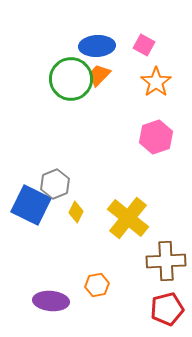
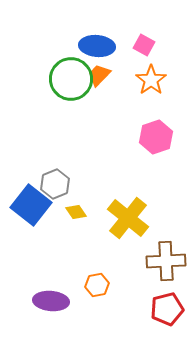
blue ellipse: rotated 8 degrees clockwise
orange star: moved 5 px left, 2 px up
blue square: rotated 12 degrees clockwise
yellow diamond: rotated 60 degrees counterclockwise
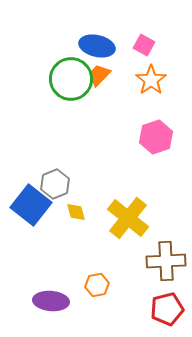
blue ellipse: rotated 8 degrees clockwise
yellow diamond: rotated 20 degrees clockwise
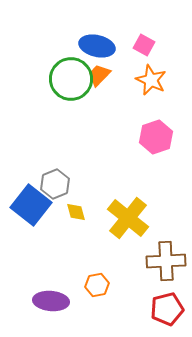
orange star: rotated 12 degrees counterclockwise
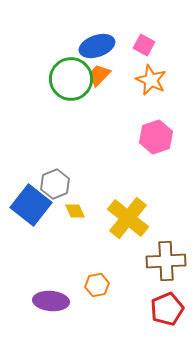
blue ellipse: rotated 32 degrees counterclockwise
yellow diamond: moved 1 px left, 1 px up; rotated 10 degrees counterclockwise
red pentagon: rotated 8 degrees counterclockwise
